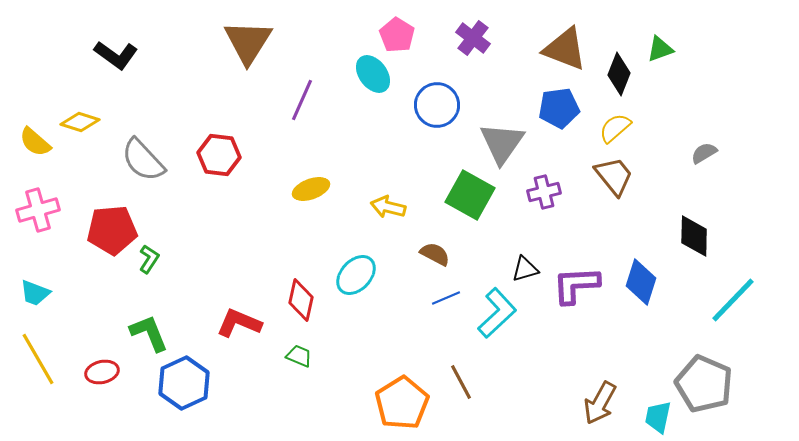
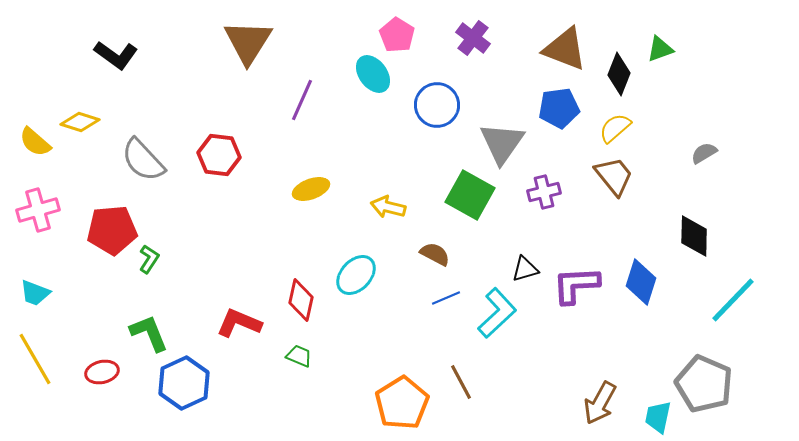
yellow line at (38, 359): moved 3 px left
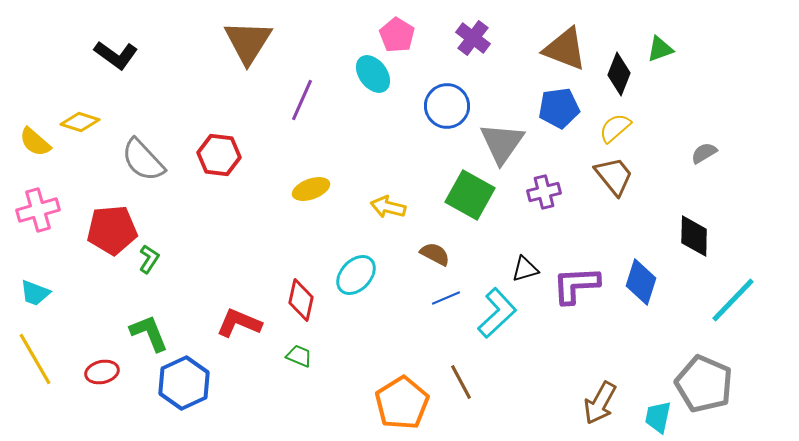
blue circle at (437, 105): moved 10 px right, 1 px down
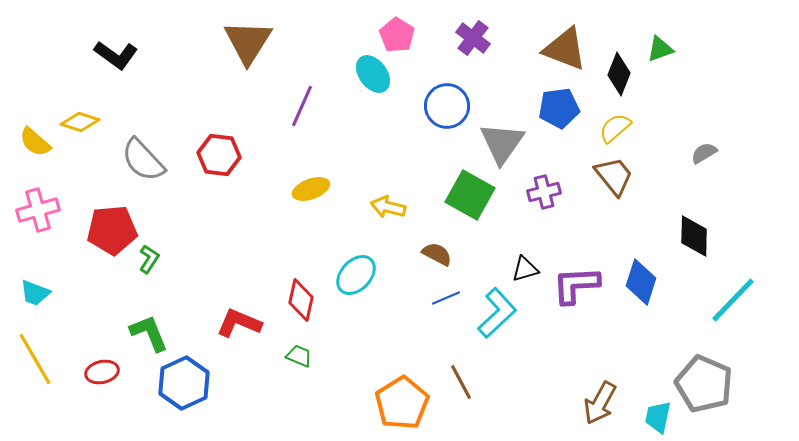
purple line at (302, 100): moved 6 px down
brown semicircle at (435, 254): moved 2 px right
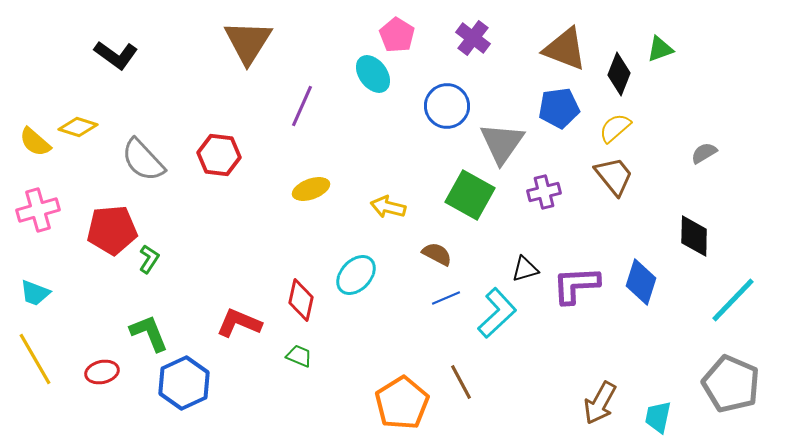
yellow diamond at (80, 122): moved 2 px left, 5 px down
gray pentagon at (704, 384): moved 27 px right
